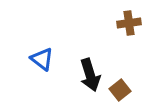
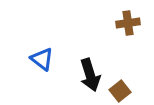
brown cross: moved 1 px left
brown square: moved 1 px down
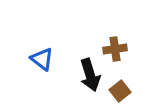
brown cross: moved 13 px left, 26 px down
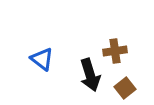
brown cross: moved 2 px down
brown square: moved 5 px right, 3 px up
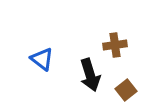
brown cross: moved 6 px up
brown square: moved 1 px right, 2 px down
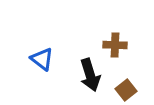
brown cross: rotated 10 degrees clockwise
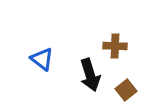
brown cross: moved 1 px down
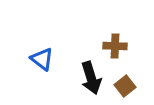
black arrow: moved 1 px right, 3 px down
brown square: moved 1 px left, 4 px up
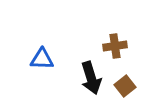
brown cross: rotated 10 degrees counterclockwise
blue triangle: rotated 35 degrees counterclockwise
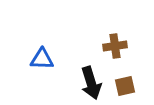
black arrow: moved 5 px down
brown square: rotated 25 degrees clockwise
